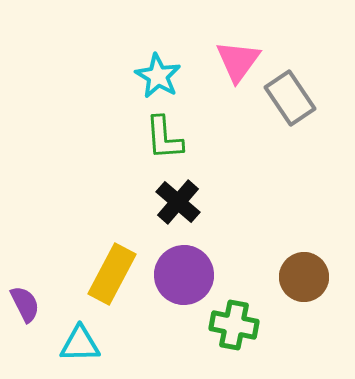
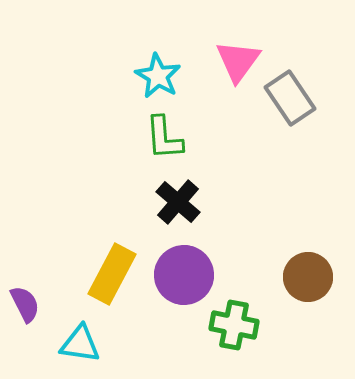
brown circle: moved 4 px right
cyan triangle: rotated 9 degrees clockwise
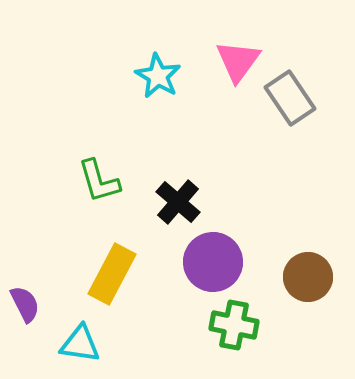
green L-shape: moved 65 px left, 43 px down; rotated 12 degrees counterclockwise
purple circle: moved 29 px right, 13 px up
